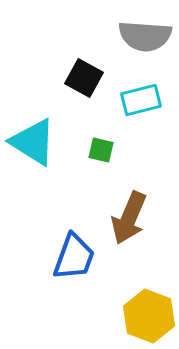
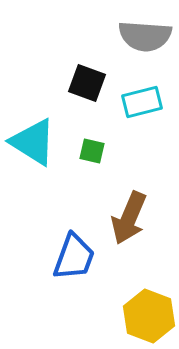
black square: moved 3 px right, 5 px down; rotated 9 degrees counterclockwise
cyan rectangle: moved 1 px right, 2 px down
green square: moved 9 px left, 1 px down
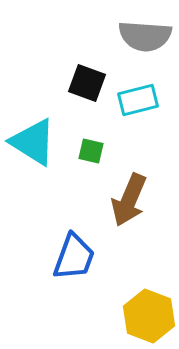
cyan rectangle: moved 4 px left, 2 px up
green square: moved 1 px left
brown arrow: moved 18 px up
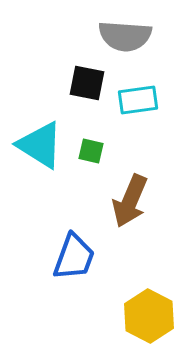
gray semicircle: moved 20 px left
black square: rotated 9 degrees counterclockwise
cyan rectangle: rotated 6 degrees clockwise
cyan triangle: moved 7 px right, 3 px down
brown arrow: moved 1 px right, 1 px down
yellow hexagon: rotated 6 degrees clockwise
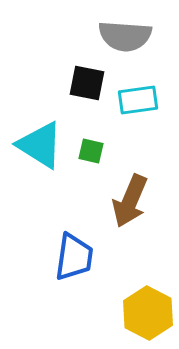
blue trapezoid: rotated 12 degrees counterclockwise
yellow hexagon: moved 1 px left, 3 px up
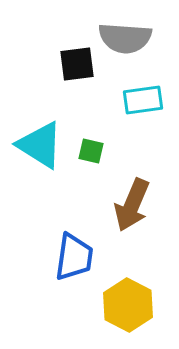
gray semicircle: moved 2 px down
black square: moved 10 px left, 19 px up; rotated 18 degrees counterclockwise
cyan rectangle: moved 5 px right
brown arrow: moved 2 px right, 4 px down
yellow hexagon: moved 20 px left, 8 px up
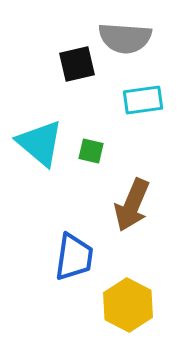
black square: rotated 6 degrees counterclockwise
cyan triangle: moved 2 px up; rotated 8 degrees clockwise
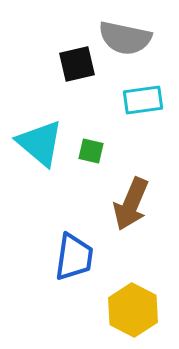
gray semicircle: rotated 8 degrees clockwise
brown arrow: moved 1 px left, 1 px up
yellow hexagon: moved 5 px right, 5 px down
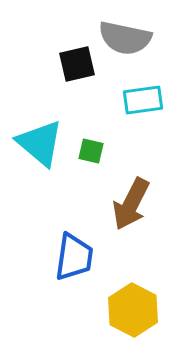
brown arrow: rotated 4 degrees clockwise
